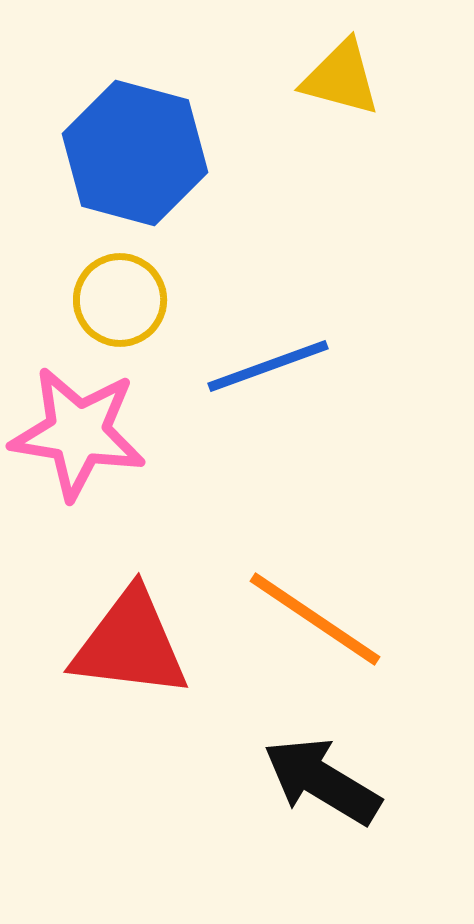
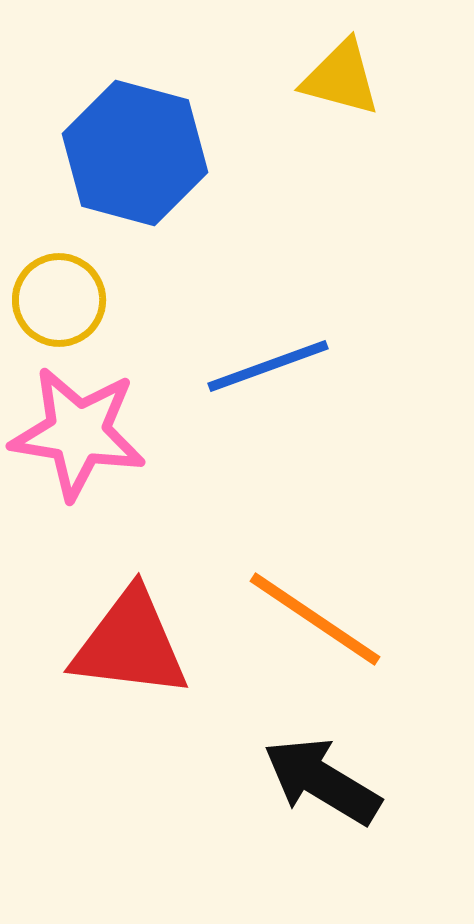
yellow circle: moved 61 px left
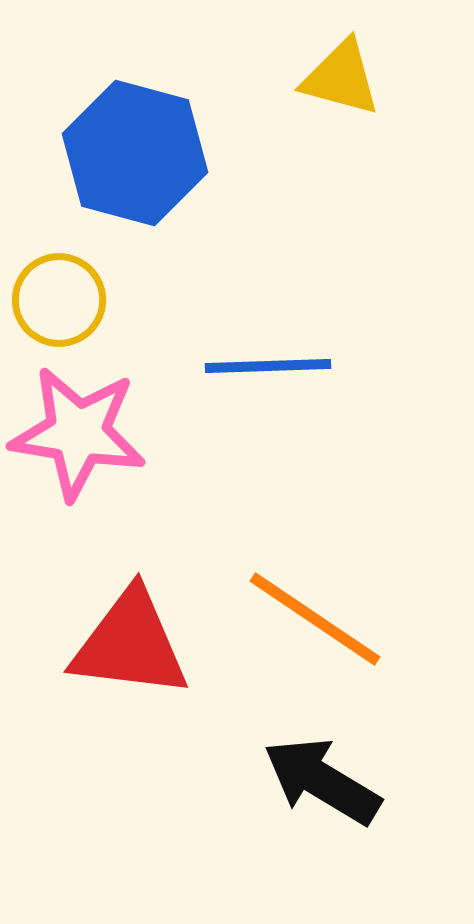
blue line: rotated 18 degrees clockwise
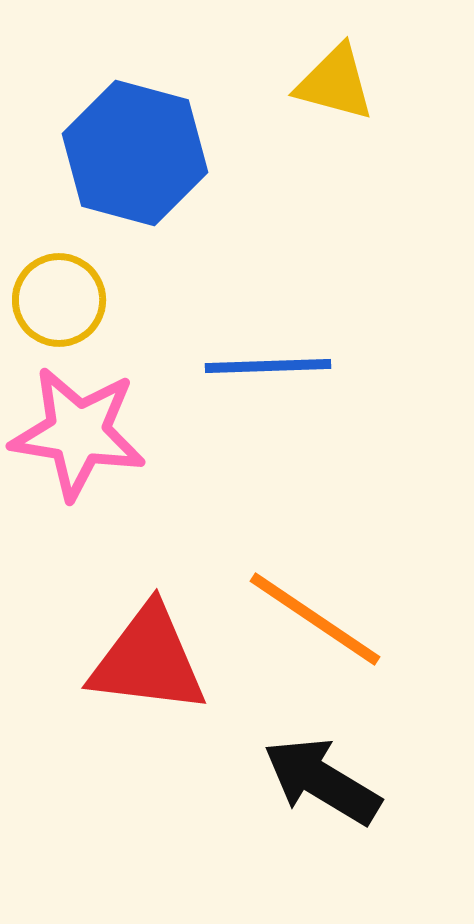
yellow triangle: moved 6 px left, 5 px down
red triangle: moved 18 px right, 16 px down
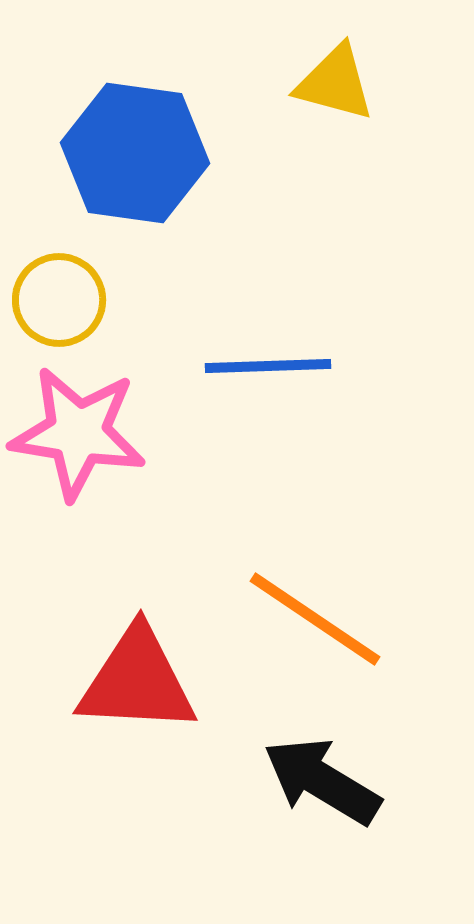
blue hexagon: rotated 7 degrees counterclockwise
red triangle: moved 11 px left, 21 px down; rotated 4 degrees counterclockwise
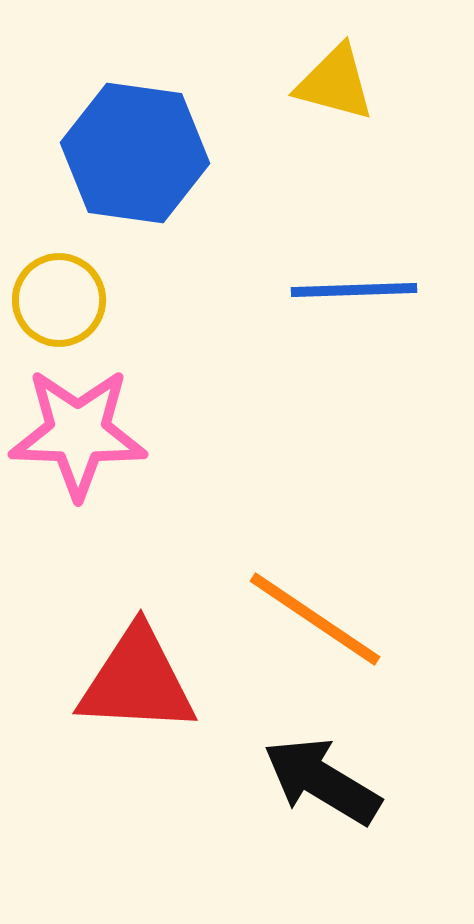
blue line: moved 86 px right, 76 px up
pink star: rotated 7 degrees counterclockwise
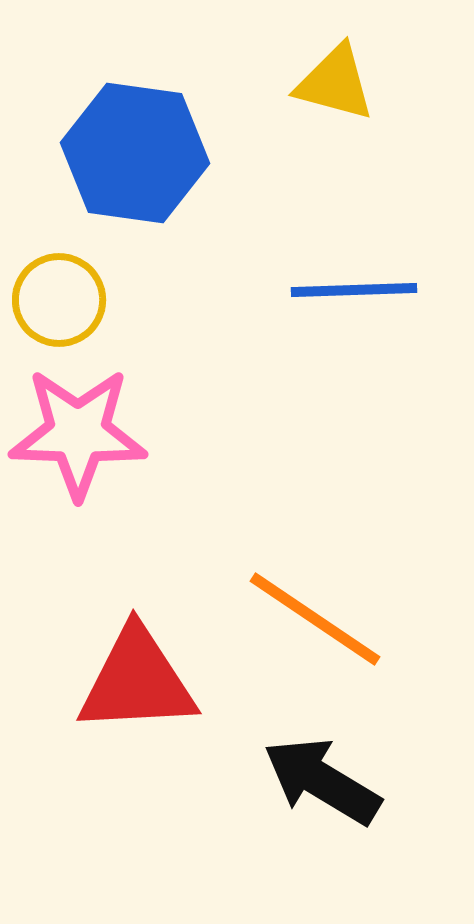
red triangle: rotated 6 degrees counterclockwise
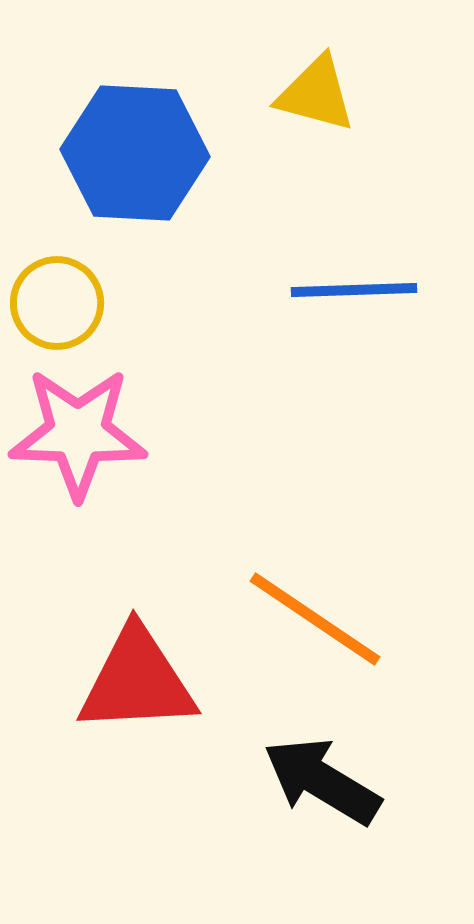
yellow triangle: moved 19 px left, 11 px down
blue hexagon: rotated 5 degrees counterclockwise
yellow circle: moved 2 px left, 3 px down
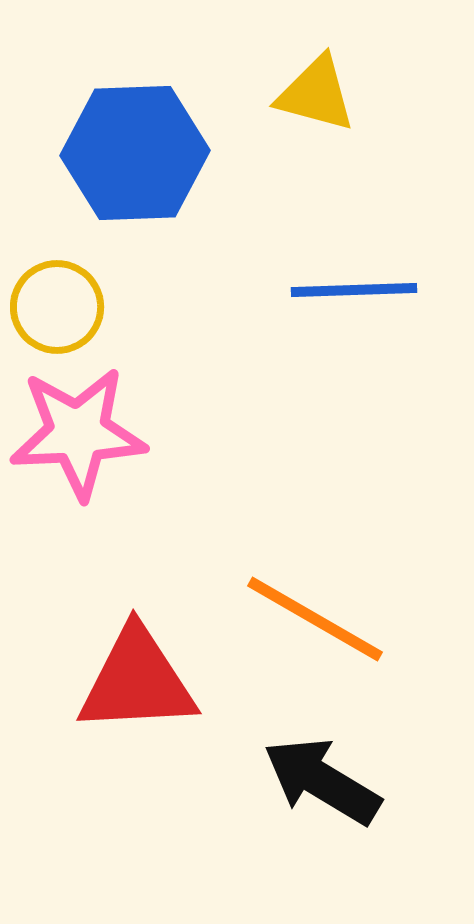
blue hexagon: rotated 5 degrees counterclockwise
yellow circle: moved 4 px down
pink star: rotated 5 degrees counterclockwise
orange line: rotated 4 degrees counterclockwise
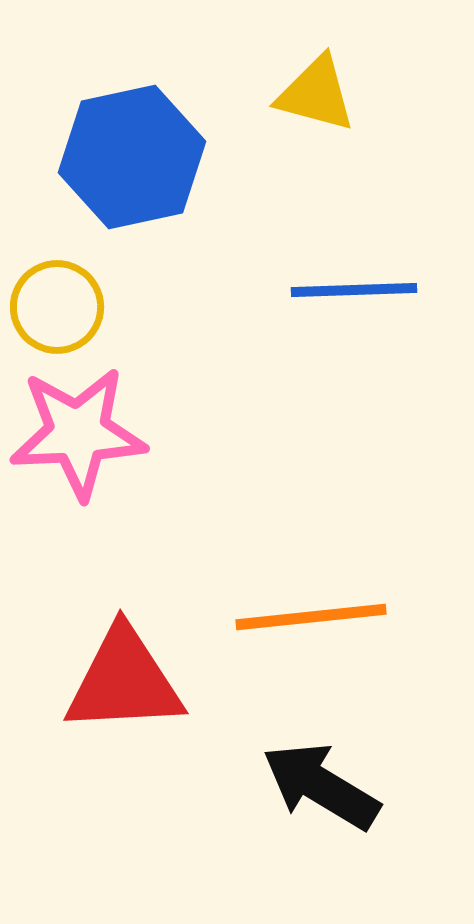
blue hexagon: moved 3 px left, 4 px down; rotated 10 degrees counterclockwise
orange line: moved 4 px left, 2 px up; rotated 36 degrees counterclockwise
red triangle: moved 13 px left
black arrow: moved 1 px left, 5 px down
